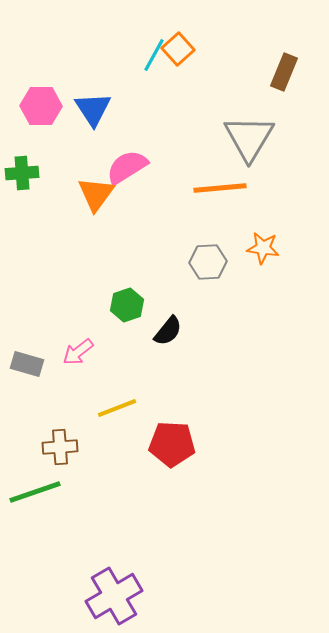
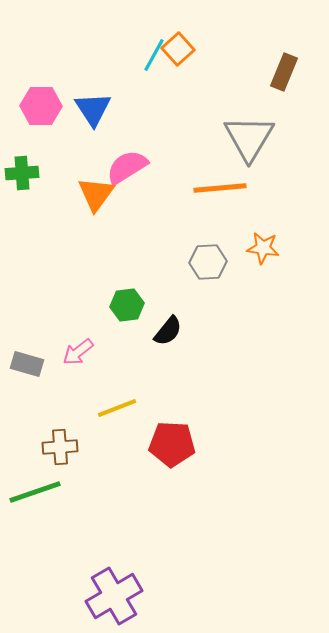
green hexagon: rotated 12 degrees clockwise
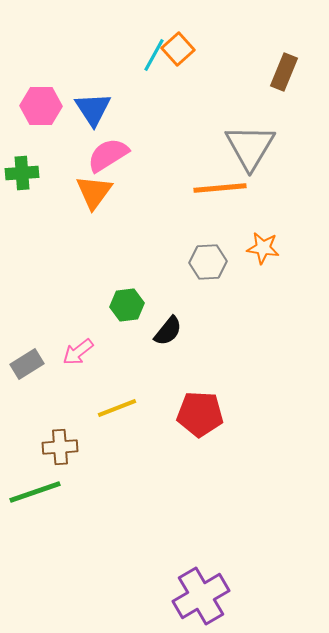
gray triangle: moved 1 px right, 9 px down
pink semicircle: moved 19 px left, 12 px up
orange triangle: moved 2 px left, 2 px up
gray rectangle: rotated 48 degrees counterclockwise
red pentagon: moved 28 px right, 30 px up
purple cross: moved 87 px right
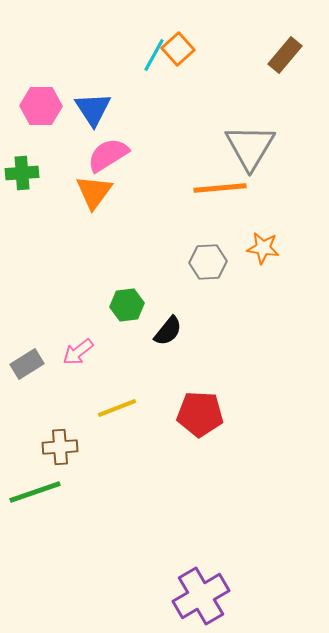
brown rectangle: moved 1 px right, 17 px up; rotated 18 degrees clockwise
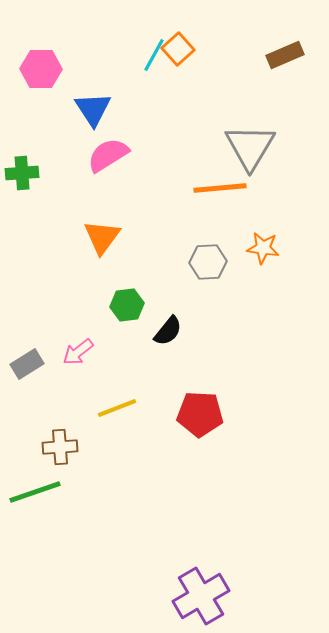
brown rectangle: rotated 27 degrees clockwise
pink hexagon: moved 37 px up
orange triangle: moved 8 px right, 45 px down
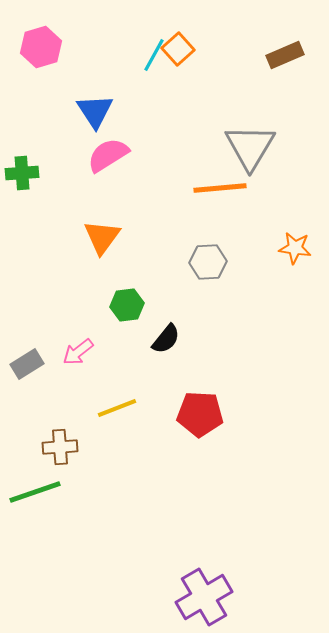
pink hexagon: moved 22 px up; rotated 18 degrees counterclockwise
blue triangle: moved 2 px right, 2 px down
orange star: moved 32 px right
black semicircle: moved 2 px left, 8 px down
purple cross: moved 3 px right, 1 px down
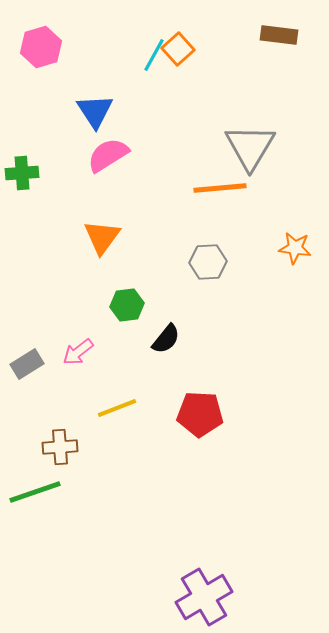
brown rectangle: moved 6 px left, 20 px up; rotated 30 degrees clockwise
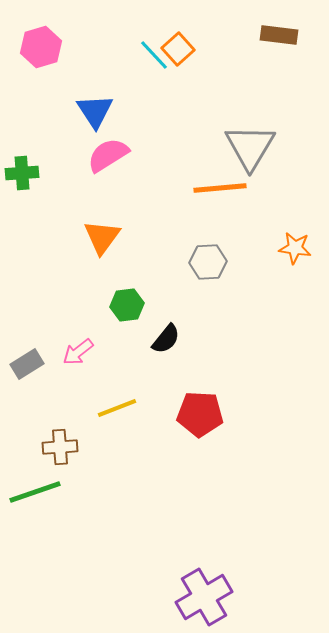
cyan line: rotated 72 degrees counterclockwise
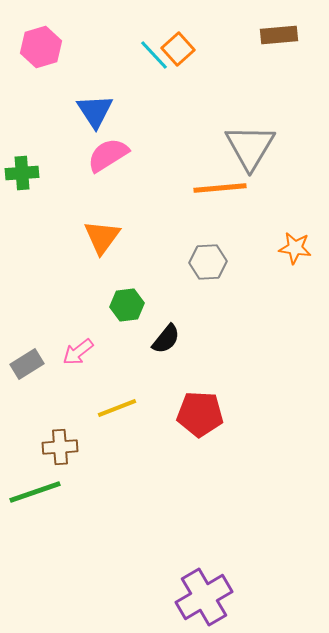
brown rectangle: rotated 12 degrees counterclockwise
